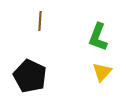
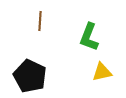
green L-shape: moved 9 px left
yellow triangle: rotated 35 degrees clockwise
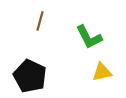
brown line: rotated 12 degrees clockwise
green L-shape: rotated 48 degrees counterclockwise
